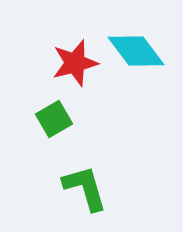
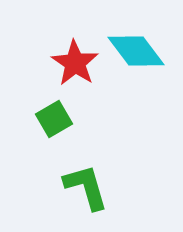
red star: rotated 24 degrees counterclockwise
green L-shape: moved 1 px right, 1 px up
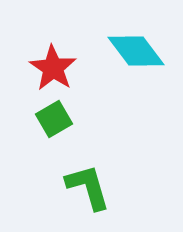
red star: moved 22 px left, 5 px down
green L-shape: moved 2 px right
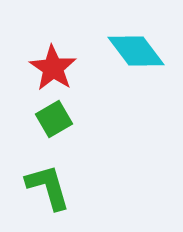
green L-shape: moved 40 px left
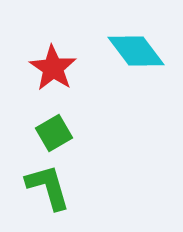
green square: moved 14 px down
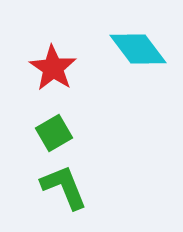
cyan diamond: moved 2 px right, 2 px up
green L-shape: moved 16 px right; rotated 6 degrees counterclockwise
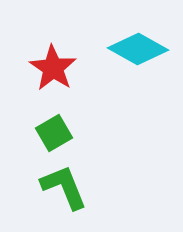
cyan diamond: rotated 24 degrees counterclockwise
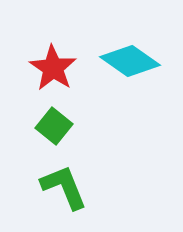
cyan diamond: moved 8 px left, 12 px down; rotated 6 degrees clockwise
green square: moved 7 px up; rotated 21 degrees counterclockwise
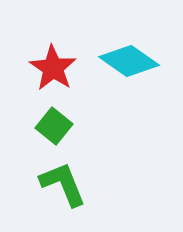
cyan diamond: moved 1 px left
green L-shape: moved 1 px left, 3 px up
